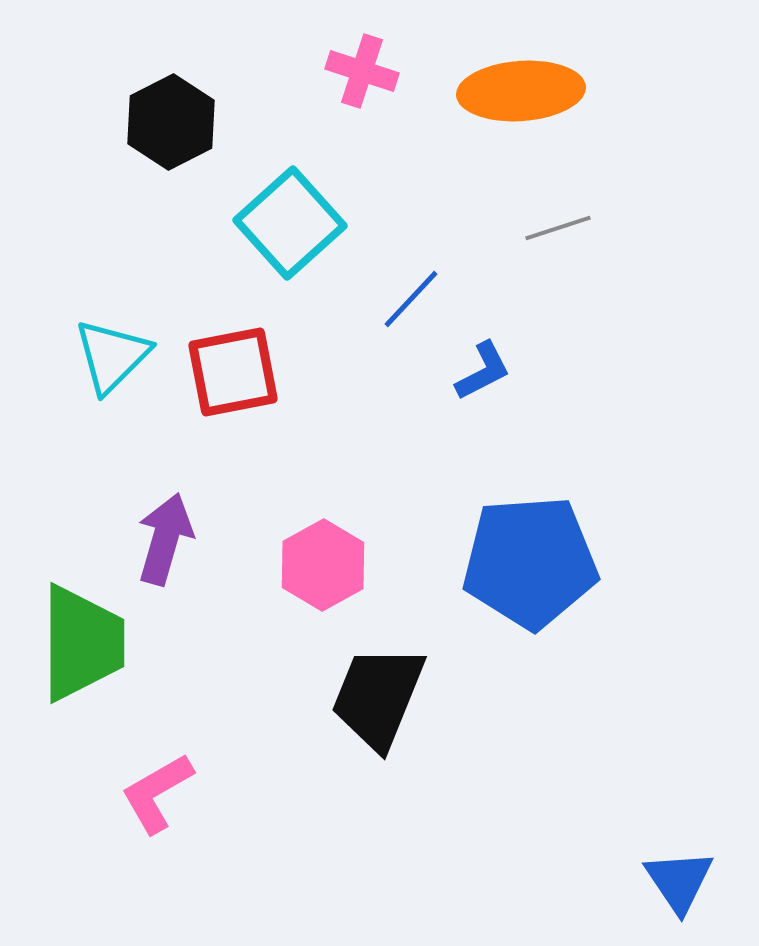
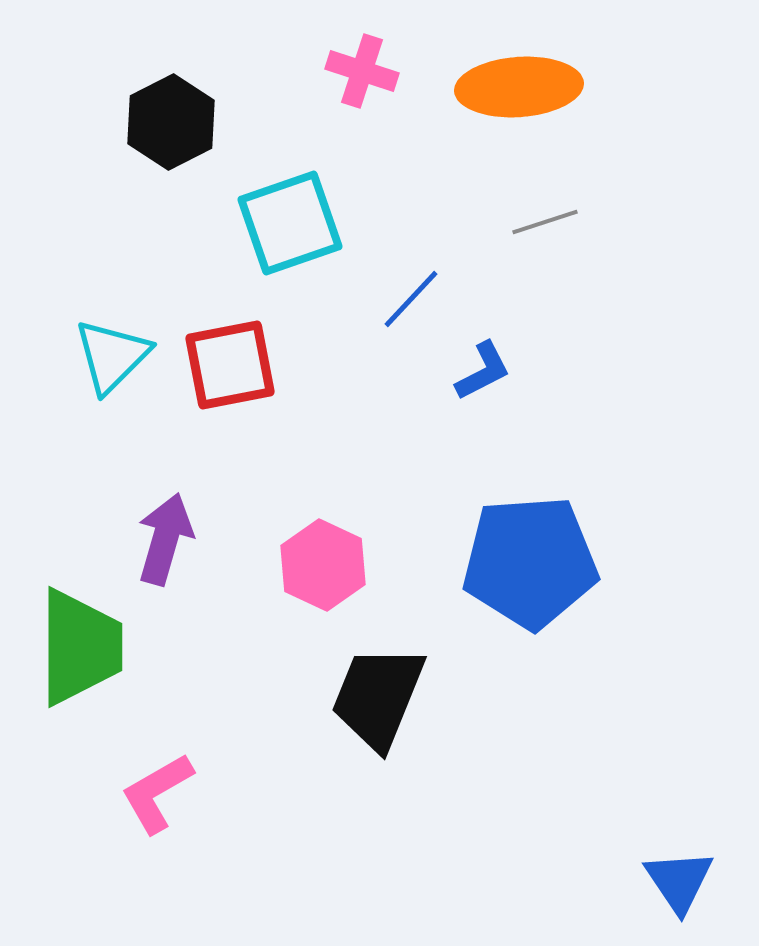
orange ellipse: moved 2 px left, 4 px up
cyan square: rotated 23 degrees clockwise
gray line: moved 13 px left, 6 px up
red square: moved 3 px left, 7 px up
pink hexagon: rotated 6 degrees counterclockwise
green trapezoid: moved 2 px left, 4 px down
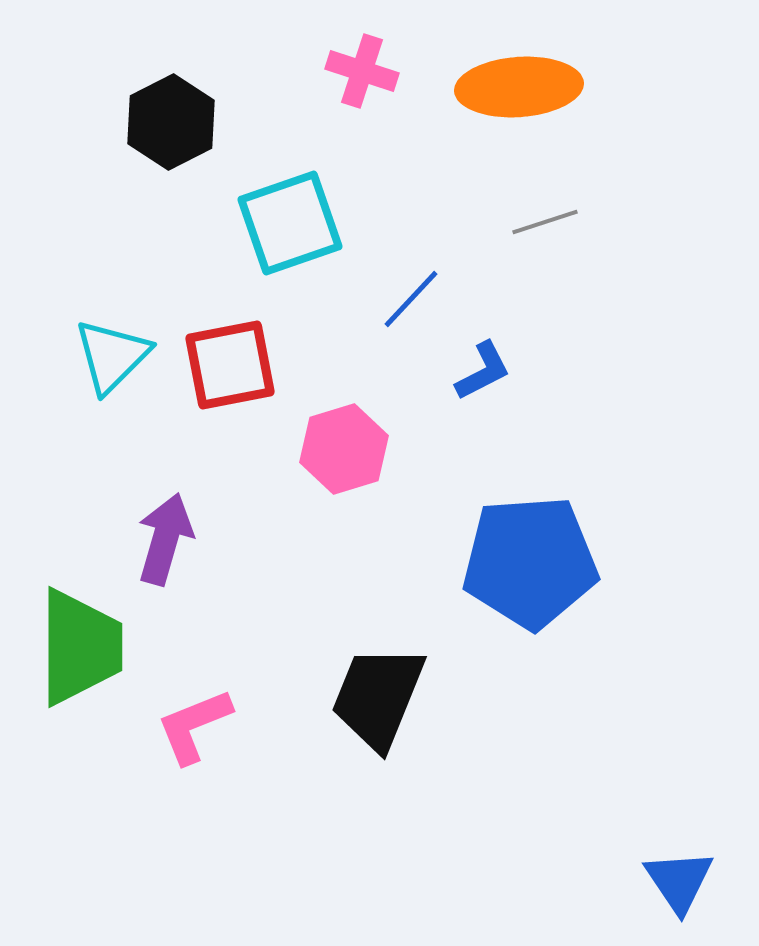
pink hexagon: moved 21 px right, 116 px up; rotated 18 degrees clockwise
pink L-shape: moved 37 px right, 67 px up; rotated 8 degrees clockwise
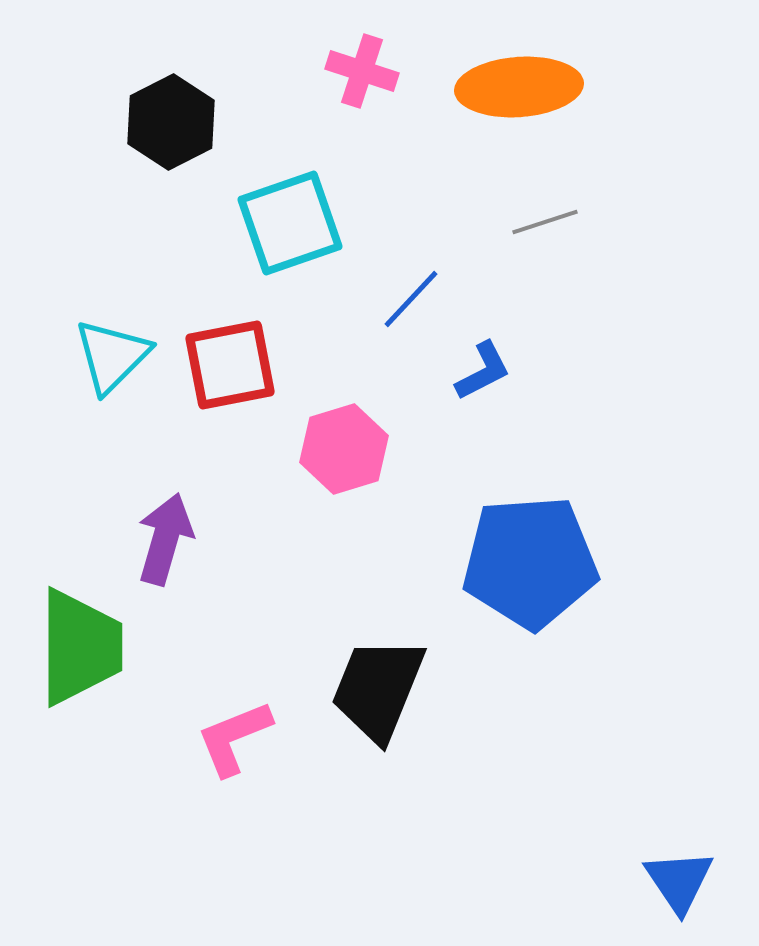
black trapezoid: moved 8 px up
pink L-shape: moved 40 px right, 12 px down
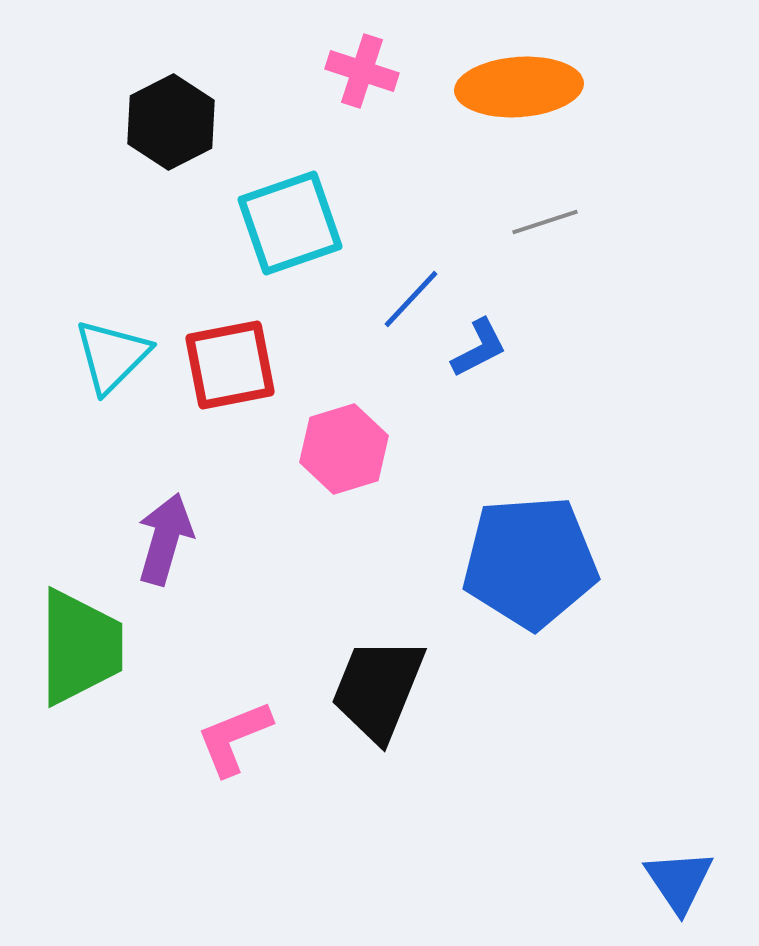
blue L-shape: moved 4 px left, 23 px up
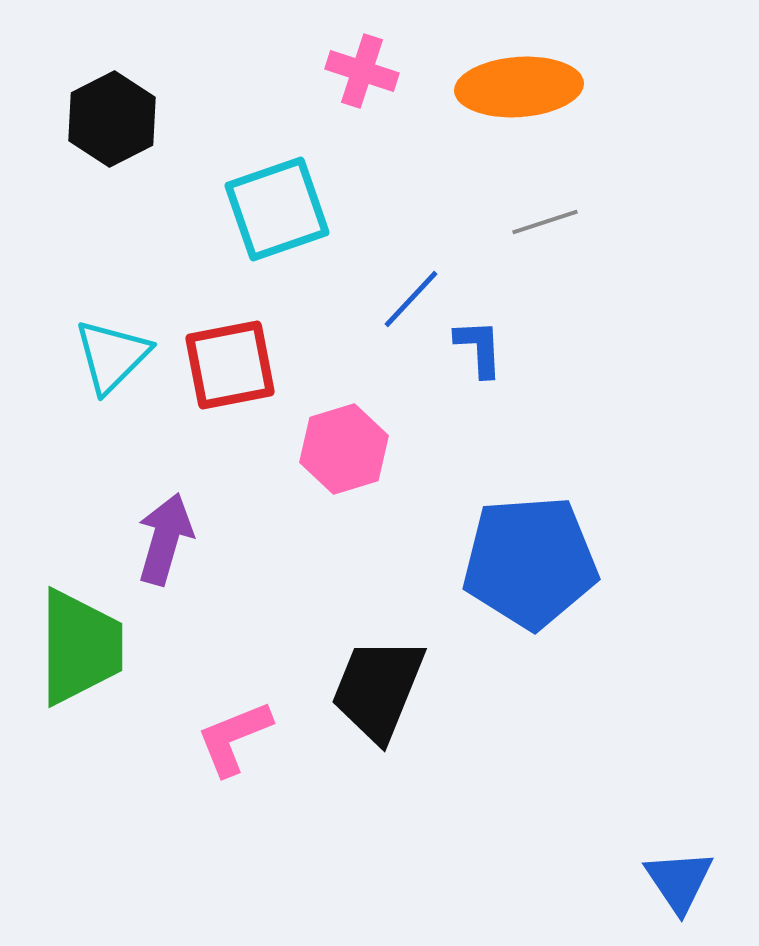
black hexagon: moved 59 px left, 3 px up
cyan square: moved 13 px left, 14 px up
blue L-shape: rotated 66 degrees counterclockwise
